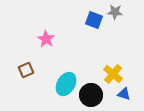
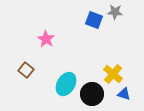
brown square: rotated 28 degrees counterclockwise
black circle: moved 1 px right, 1 px up
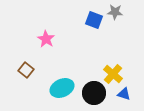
cyan ellipse: moved 4 px left, 4 px down; rotated 35 degrees clockwise
black circle: moved 2 px right, 1 px up
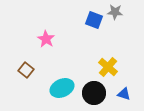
yellow cross: moved 5 px left, 7 px up
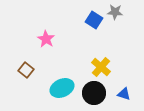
blue square: rotated 12 degrees clockwise
yellow cross: moved 7 px left
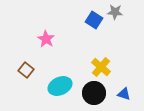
cyan ellipse: moved 2 px left, 2 px up
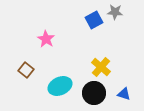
blue square: rotated 30 degrees clockwise
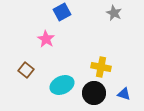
gray star: moved 1 px left, 1 px down; rotated 21 degrees clockwise
blue square: moved 32 px left, 8 px up
yellow cross: rotated 30 degrees counterclockwise
cyan ellipse: moved 2 px right, 1 px up
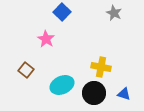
blue square: rotated 18 degrees counterclockwise
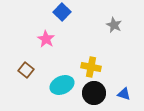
gray star: moved 12 px down
yellow cross: moved 10 px left
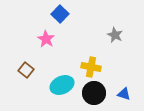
blue square: moved 2 px left, 2 px down
gray star: moved 1 px right, 10 px down
